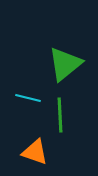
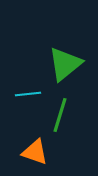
cyan line: moved 4 px up; rotated 20 degrees counterclockwise
green line: rotated 20 degrees clockwise
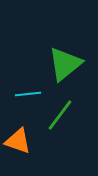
green line: rotated 20 degrees clockwise
orange triangle: moved 17 px left, 11 px up
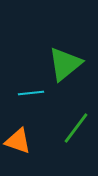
cyan line: moved 3 px right, 1 px up
green line: moved 16 px right, 13 px down
